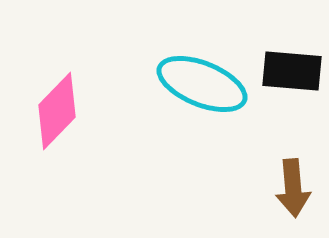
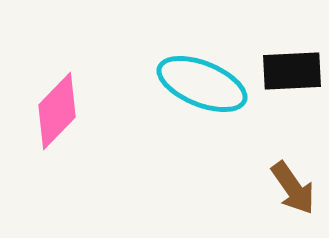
black rectangle: rotated 8 degrees counterclockwise
brown arrow: rotated 30 degrees counterclockwise
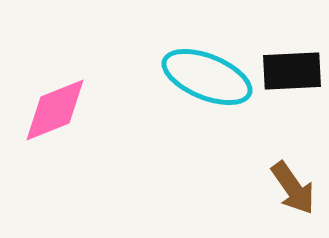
cyan ellipse: moved 5 px right, 7 px up
pink diamond: moved 2 px left, 1 px up; rotated 24 degrees clockwise
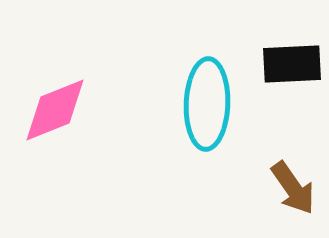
black rectangle: moved 7 px up
cyan ellipse: moved 27 px down; rotated 70 degrees clockwise
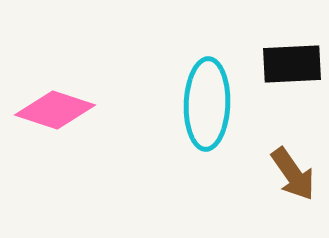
pink diamond: rotated 40 degrees clockwise
brown arrow: moved 14 px up
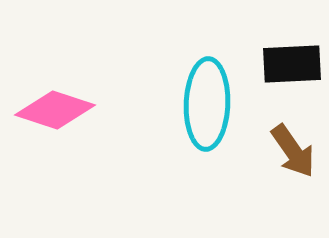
brown arrow: moved 23 px up
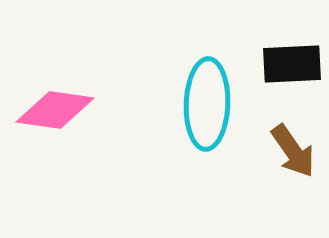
pink diamond: rotated 10 degrees counterclockwise
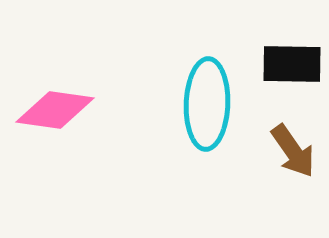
black rectangle: rotated 4 degrees clockwise
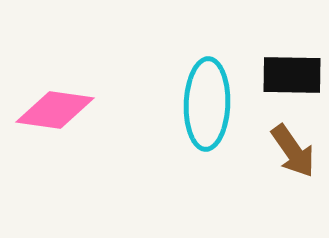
black rectangle: moved 11 px down
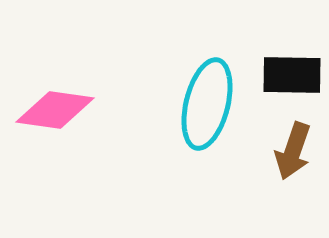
cyan ellipse: rotated 12 degrees clockwise
brown arrow: rotated 54 degrees clockwise
